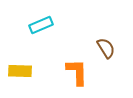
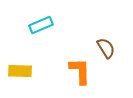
orange L-shape: moved 3 px right, 1 px up
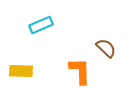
brown semicircle: rotated 15 degrees counterclockwise
yellow rectangle: moved 1 px right
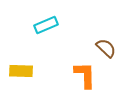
cyan rectangle: moved 5 px right
orange L-shape: moved 5 px right, 4 px down
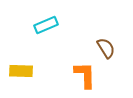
brown semicircle: rotated 15 degrees clockwise
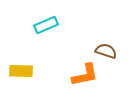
brown semicircle: moved 3 px down; rotated 40 degrees counterclockwise
orange L-shape: rotated 80 degrees clockwise
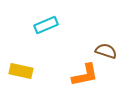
yellow rectangle: rotated 10 degrees clockwise
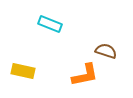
cyan rectangle: moved 4 px right, 1 px up; rotated 45 degrees clockwise
yellow rectangle: moved 2 px right
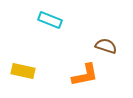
cyan rectangle: moved 4 px up
brown semicircle: moved 5 px up
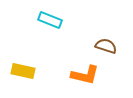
orange L-shape: rotated 24 degrees clockwise
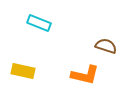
cyan rectangle: moved 11 px left, 3 px down
